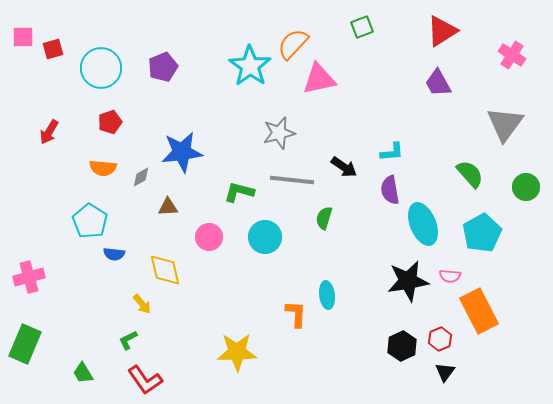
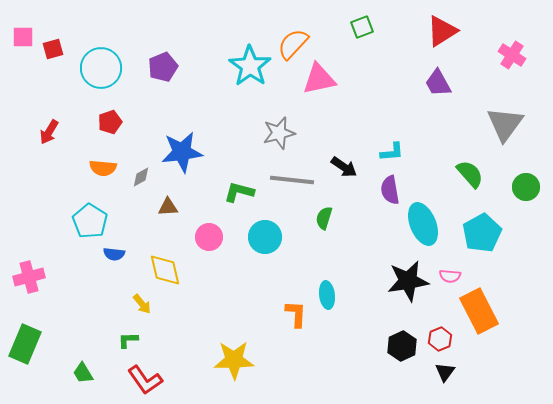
green L-shape at (128, 340): rotated 25 degrees clockwise
yellow star at (237, 352): moved 3 px left, 8 px down
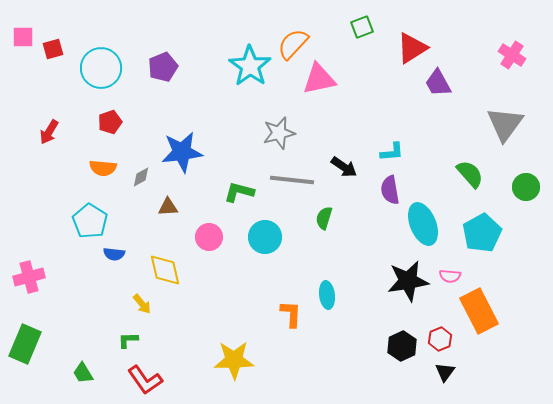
red triangle at (442, 31): moved 30 px left, 17 px down
orange L-shape at (296, 314): moved 5 px left
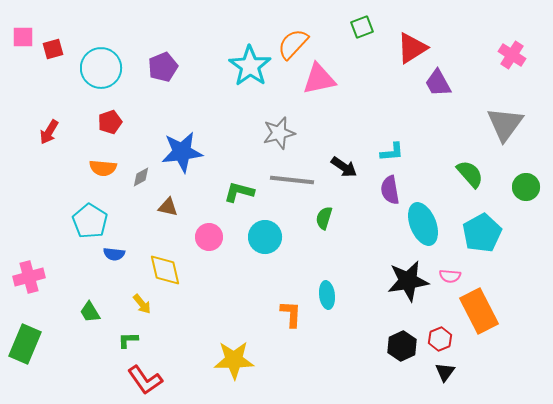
brown triangle at (168, 207): rotated 15 degrees clockwise
green trapezoid at (83, 373): moved 7 px right, 61 px up
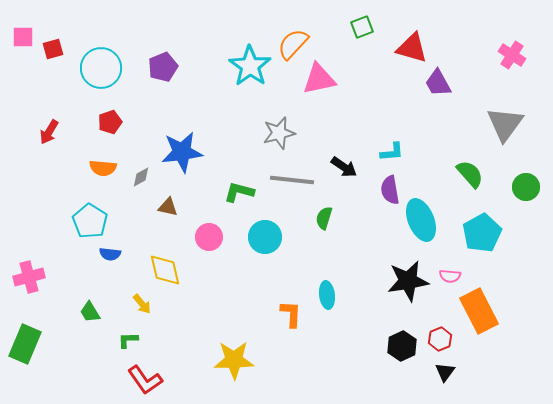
red triangle at (412, 48): rotated 48 degrees clockwise
cyan ellipse at (423, 224): moved 2 px left, 4 px up
blue semicircle at (114, 254): moved 4 px left
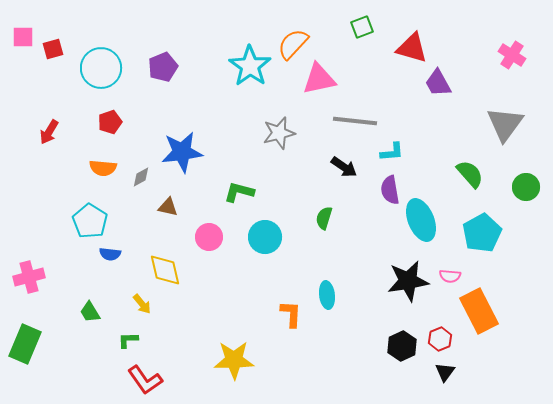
gray line at (292, 180): moved 63 px right, 59 px up
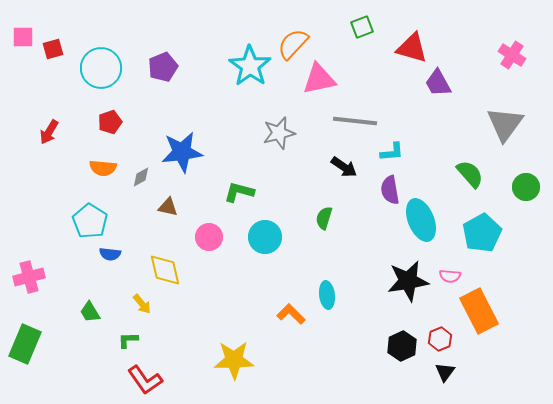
orange L-shape at (291, 314): rotated 48 degrees counterclockwise
